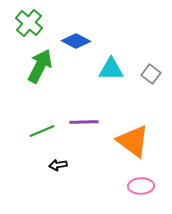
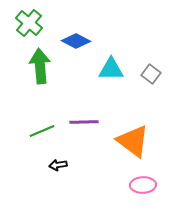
green arrow: rotated 32 degrees counterclockwise
pink ellipse: moved 2 px right, 1 px up
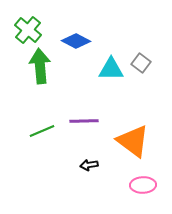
green cross: moved 1 px left, 7 px down
gray square: moved 10 px left, 11 px up
purple line: moved 1 px up
black arrow: moved 31 px right
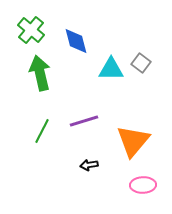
green cross: moved 3 px right
blue diamond: rotated 48 degrees clockwise
green arrow: moved 7 px down; rotated 8 degrees counterclockwise
purple line: rotated 16 degrees counterclockwise
green line: rotated 40 degrees counterclockwise
orange triangle: rotated 33 degrees clockwise
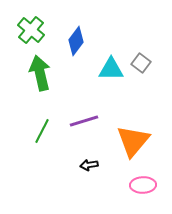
blue diamond: rotated 52 degrees clockwise
